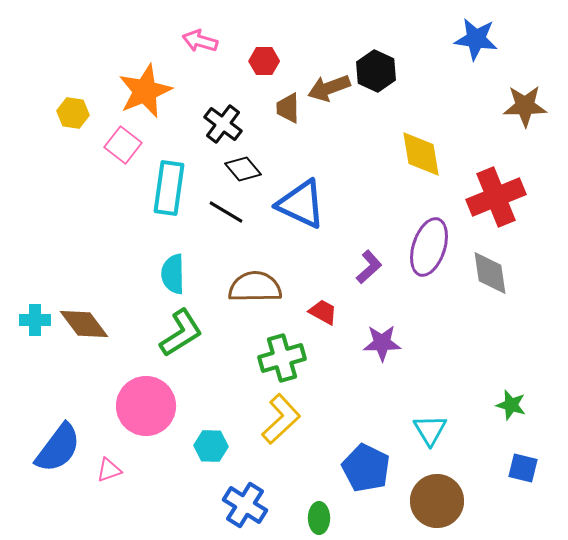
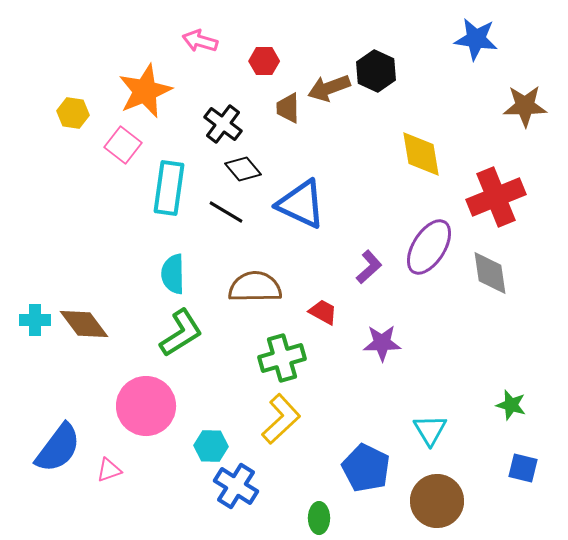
purple ellipse: rotated 14 degrees clockwise
blue cross: moved 9 px left, 19 px up
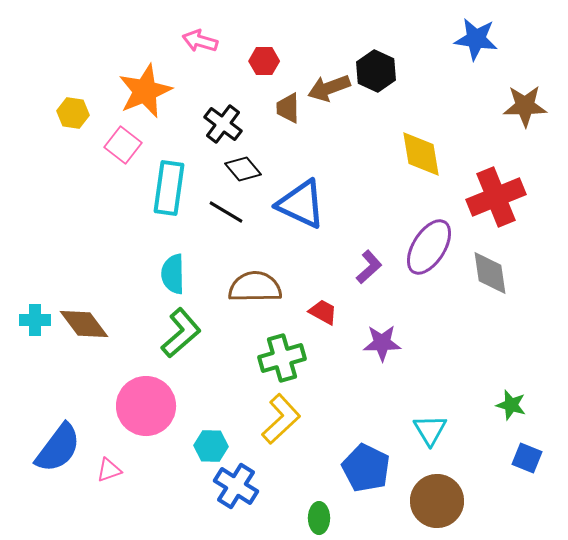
green L-shape: rotated 9 degrees counterclockwise
blue square: moved 4 px right, 10 px up; rotated 8 degrees clockwise
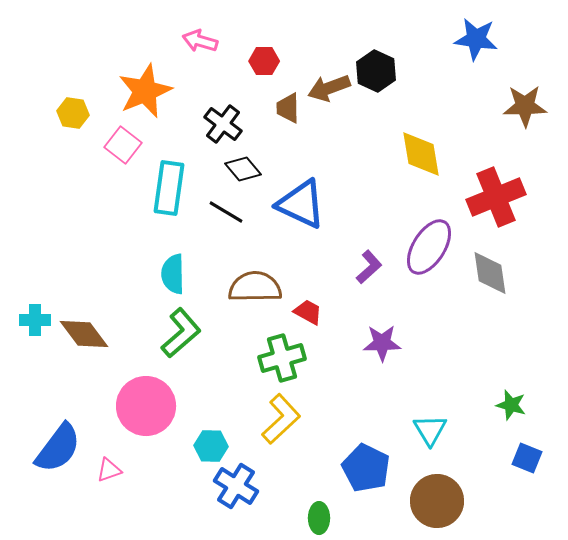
red trapezoid: moved 15 px left
brown diamond: moved 10 px down
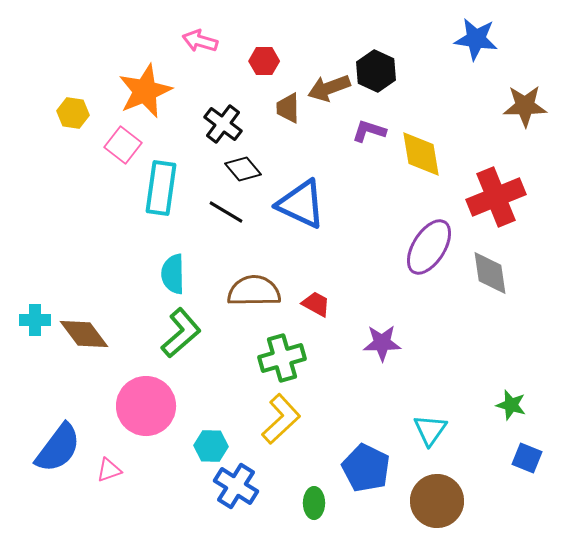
cyan rectangle: moved 8 px left
purple L-shape: moved 136 px up; rotated 120 degrees counterclockwise
brown semicircle: moved 1 px left, 4 px down
red trapezoid: moved 8 px right, 8 px up
cyan triangle: rotated 6 degrees clockwise
green ellipse: moved 5 px left, 15 px up
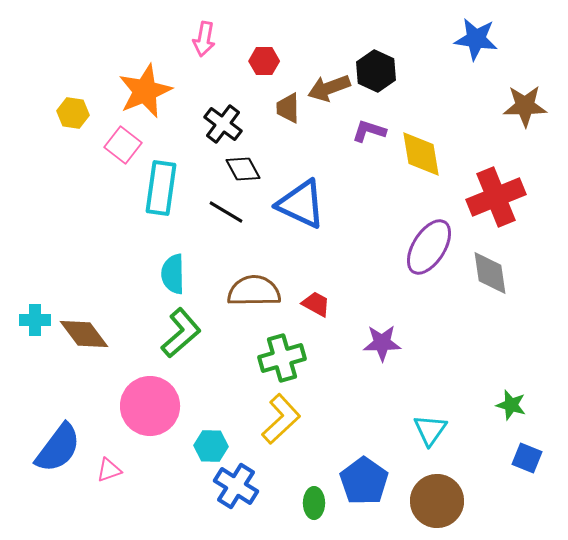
pink arrow: moved 4 px right, 2 px up; rotated 96 degrees counterclockwise
black diamond: rotated 12 degrees clockwise
pink circle: moved 4 px right
blue pentagon: moved 2 px left, 13 px down; rotated 9 degrees clockwise
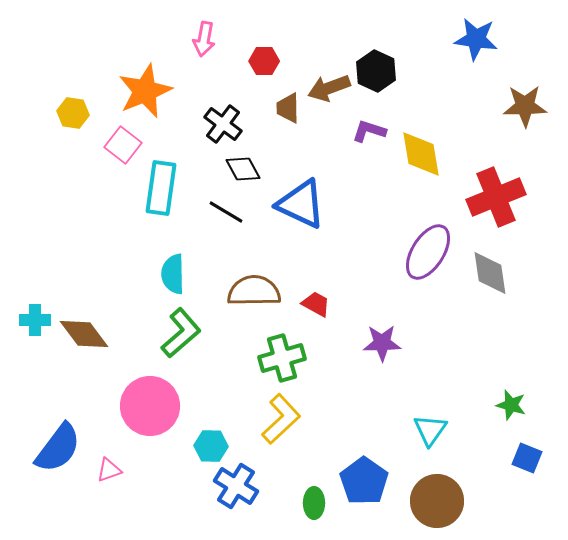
purple ellipse: moved 1 px left, 5 px down
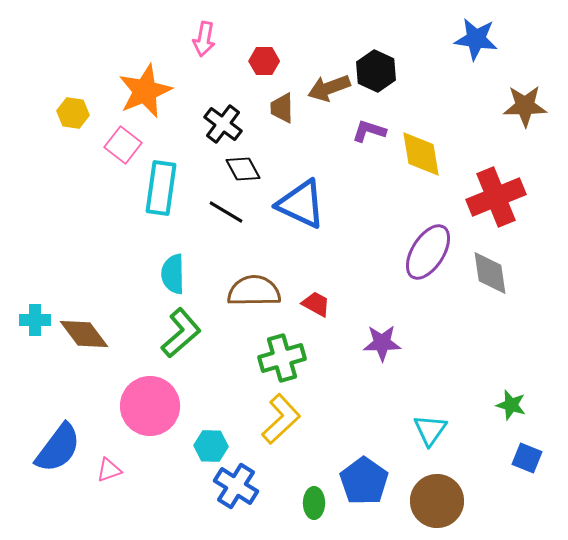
brown trapezoid: moved 6 px left
